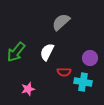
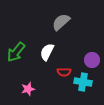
purple circle: moved 2 px right, 2 px down
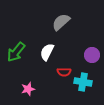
purple circle: moved 5 px up
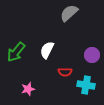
gray semicircle: moved 8 px right, 9 px up
white semicircle: moved 2 px up
red semicircle: moved 1 px right
cyan cross: moved 3 px right, 3 px down
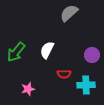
red semicircle: moved 1 px left, 2 px down
cyan cross: rotated 12 degrees counterclockwise
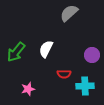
white semicircle: moved 1 px left, 1 px up
cyan cross: moved 1 px left, 1 px down
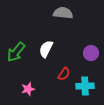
gray semicircle: moved 6 px left; rotated 48 degrees clockwise
purple circle: moved 1 px left, 2 px up
red semicircle: rotated 56 degrees counterclockwise
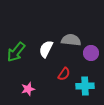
gray semicircle: moved 8 px right, 27 px down
